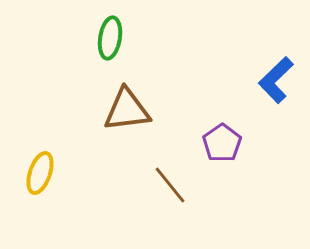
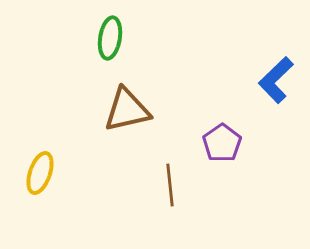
brown triangle: rotated 6 degrees counterclockwise
brown line: rotated 33 degrees clockwise
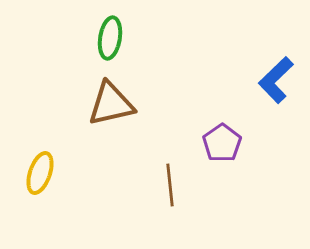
brown triangle: moved 16 px left, 6 px up
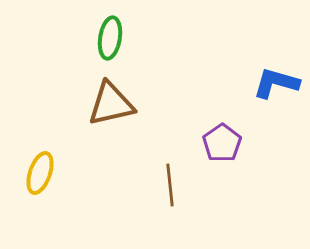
blue L-shape: moved 3 px down; rotated 60 degrees clockwise
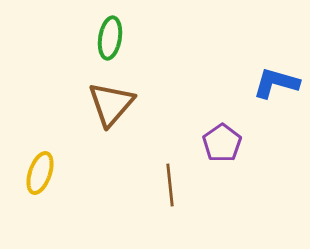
brown triangle: rotated 36 degrees counterclockwise
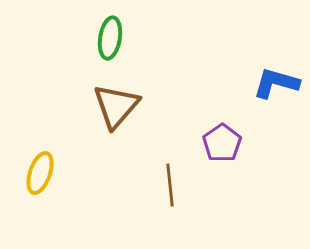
brown triangle: moved 5 px right, 2 px down
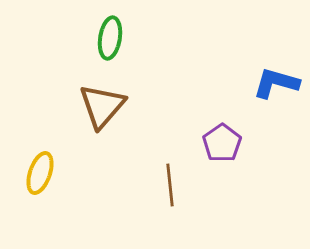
brown triangle: moved 14 px left
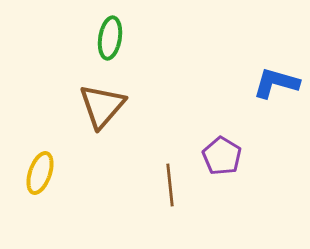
purple pentagon: moved 13 px down; rotated 6 degrees counterclockwise
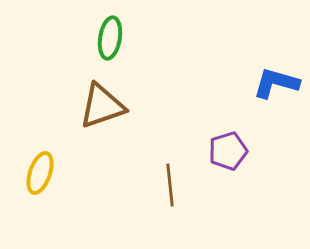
brown triangle: rotated 30 degrees clockwise
purple pentagon: moved 6 px right, 5 px up; rotated 24 degrees clockwise
